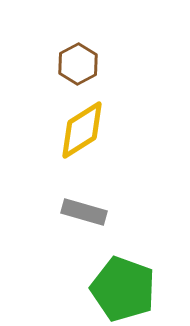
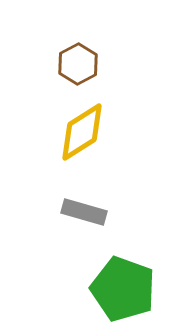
yellow diamond: moved 2 px down
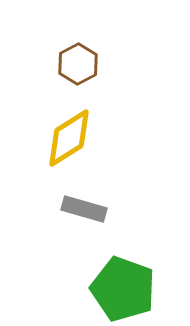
yellow diamond: moved 13 px left, 6 px down
gray rectangle: moved 3 px up
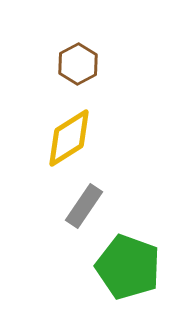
gray rectangle: moved 3 px up; rotated 72 degrees counterclockwise
green pentagon: moved 5 px right, 22 px up
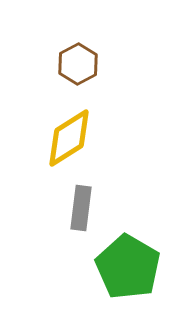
gray rectangle: moved 3 px left, 2 px down; rotated 27 degrees counterclockwise
green pentagon: rotated 10 degrees clockwise
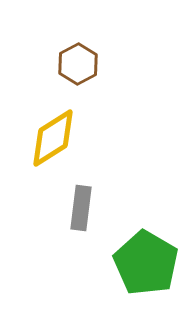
yellow diamond: moved 16 px left
green pentagon: moved 18 px right, 4 px up
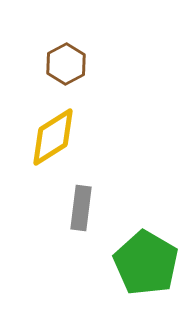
brown hexagon: moved 12 px left
yellow diamond: moved 1 px up
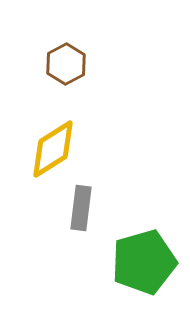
yellow diamond: moved 12 px down
green pentagon: moved 2 px left, 1 px up; rotated 26 degrees clockwise
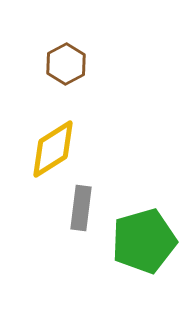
green pentagon: moved 21 px up
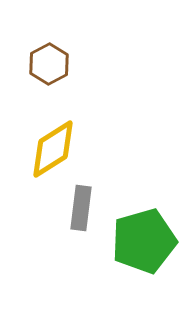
brown hexagon: moved 17 px left
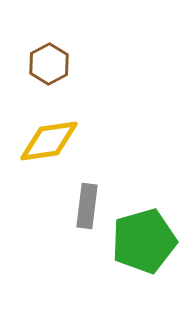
yellow diamond: moved 4 px left, 8 px up; rotated 24 degrees clockwise
gray rectangle: moved 6 px right, 2 px up
